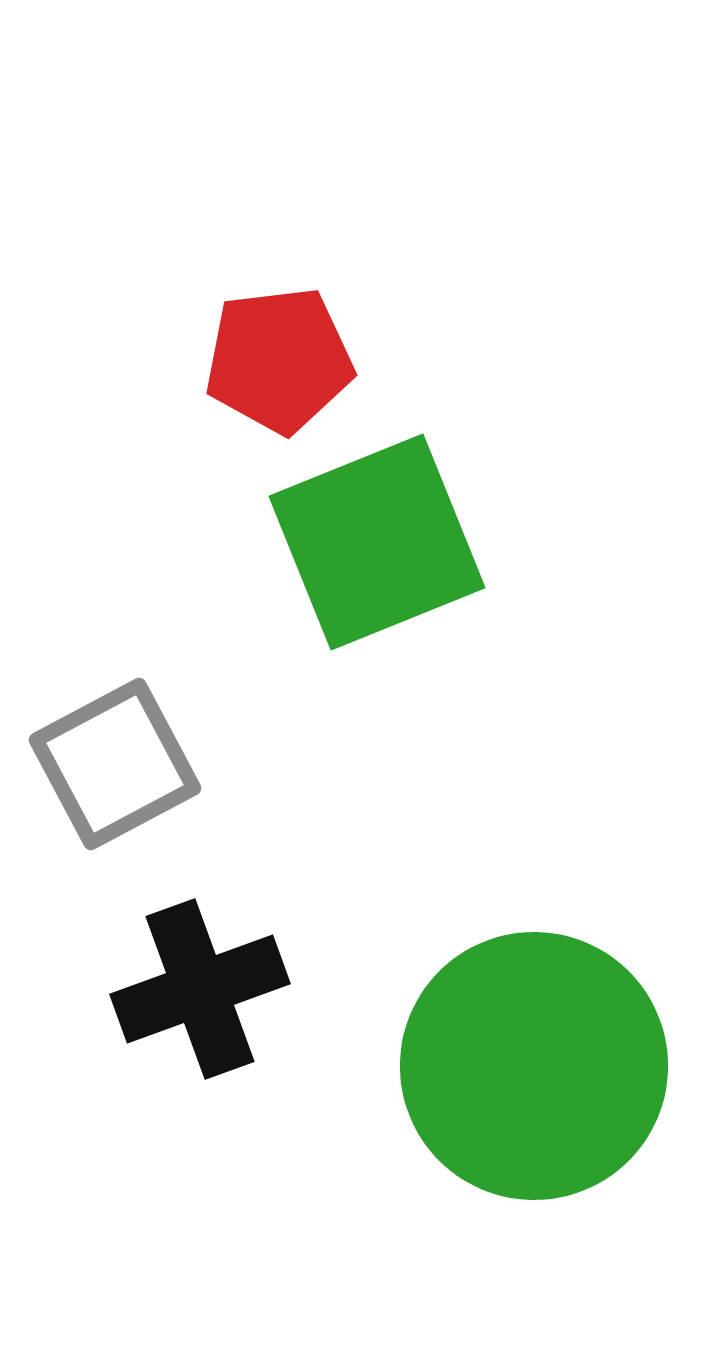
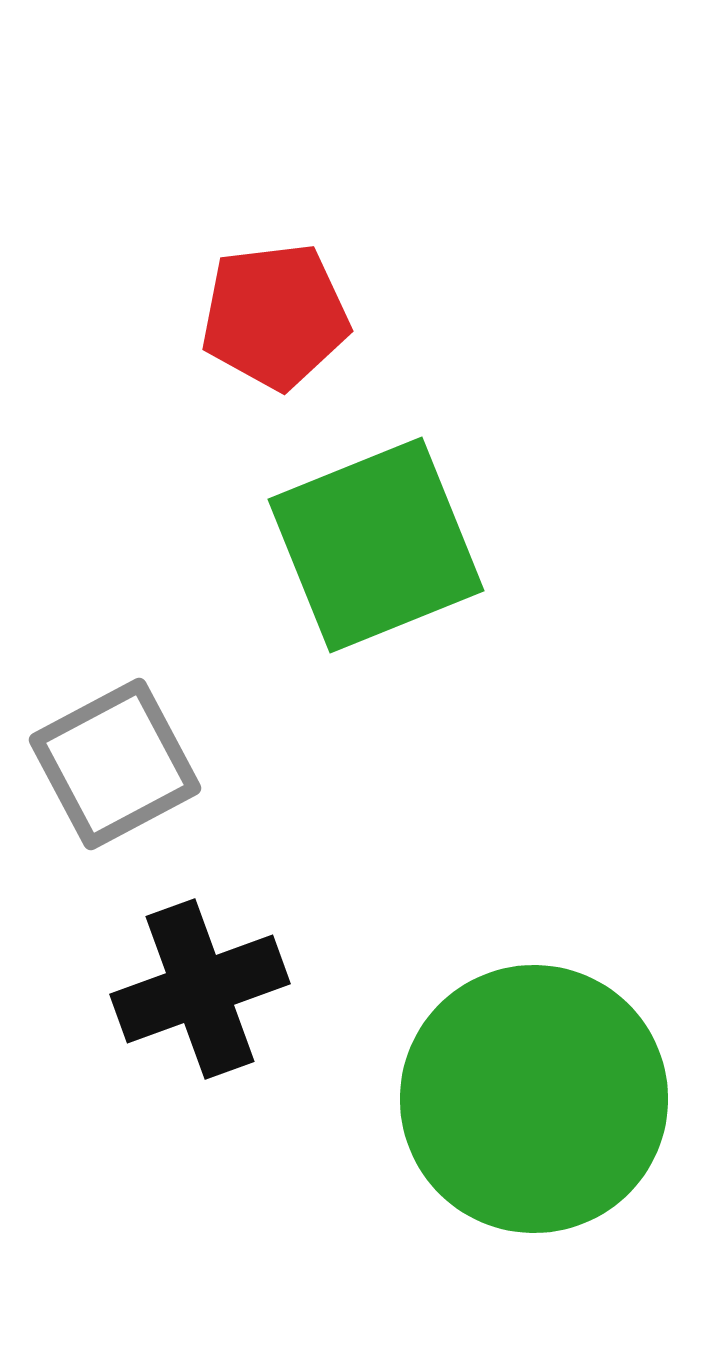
red pentagon: moved 4 px left, 44 px up
green square: moved 1 px left, 3 px down
green circle: moved 33 px down
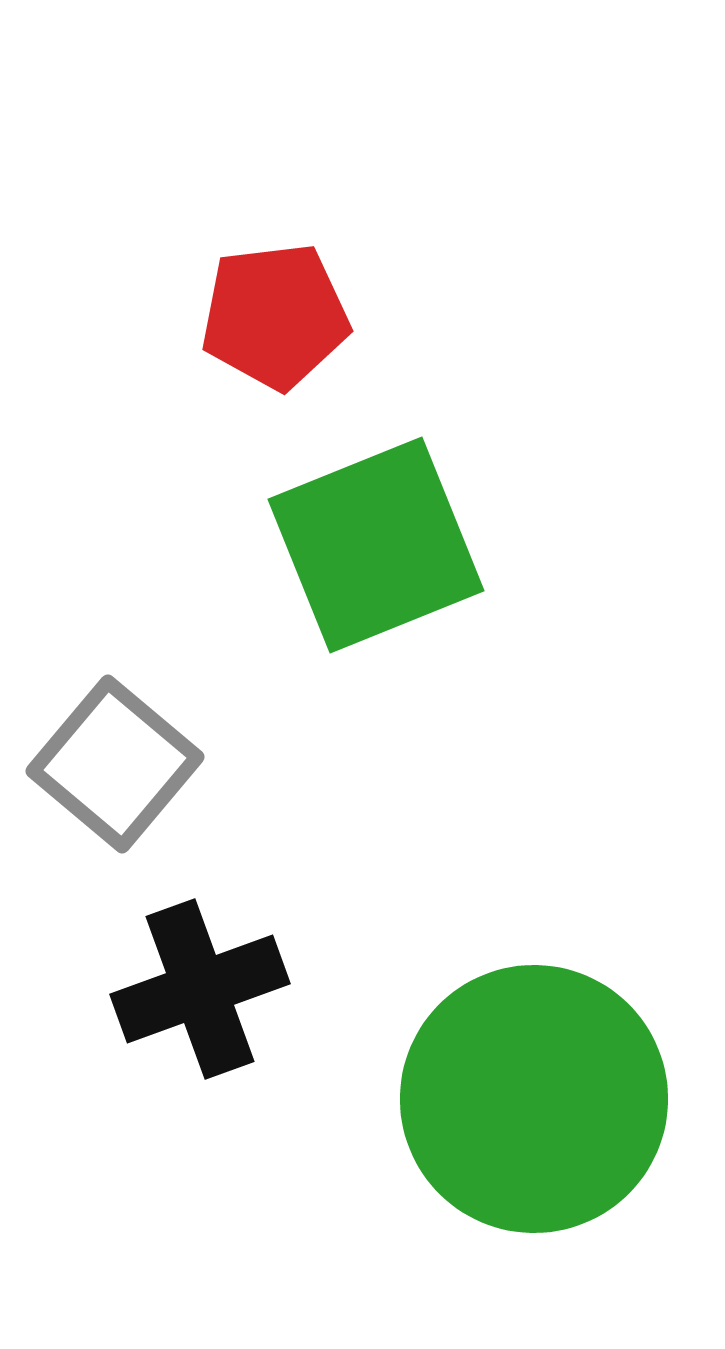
gray square: rotated 22 degrees counterclockwise
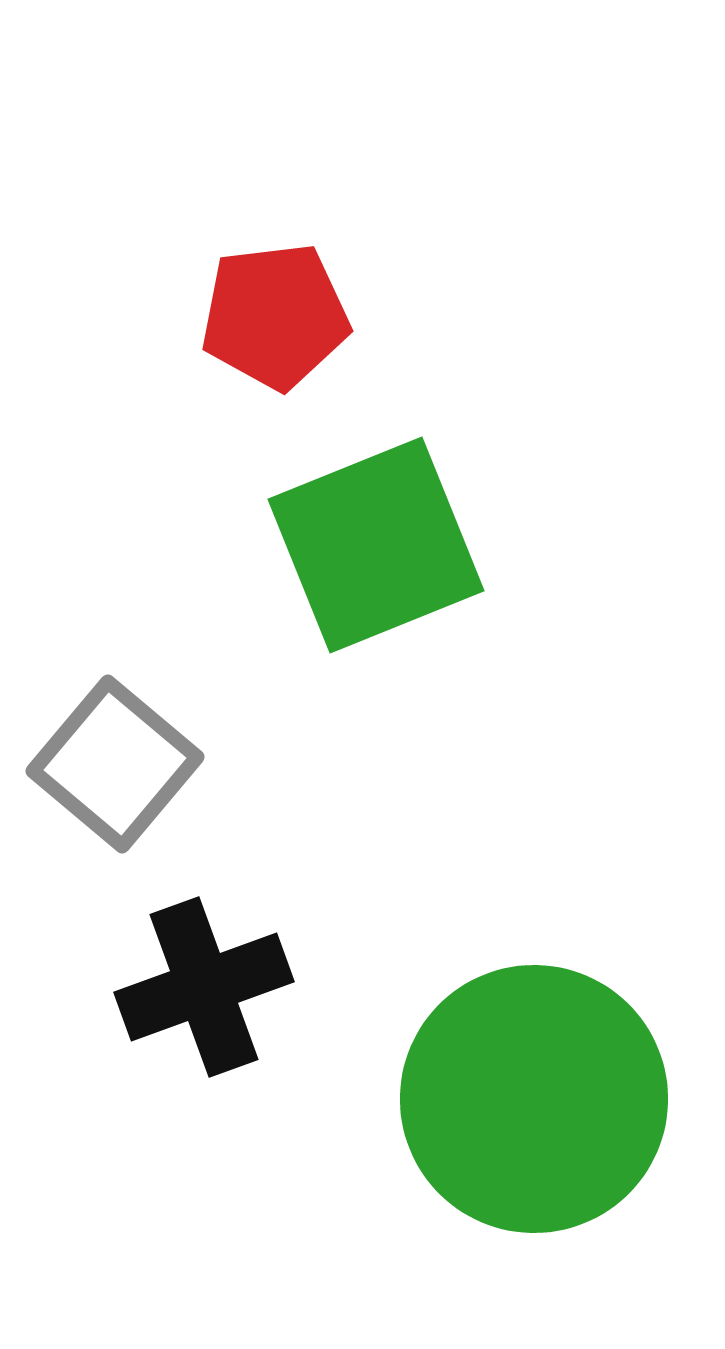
black cross: moved 4 px right, 2 px up
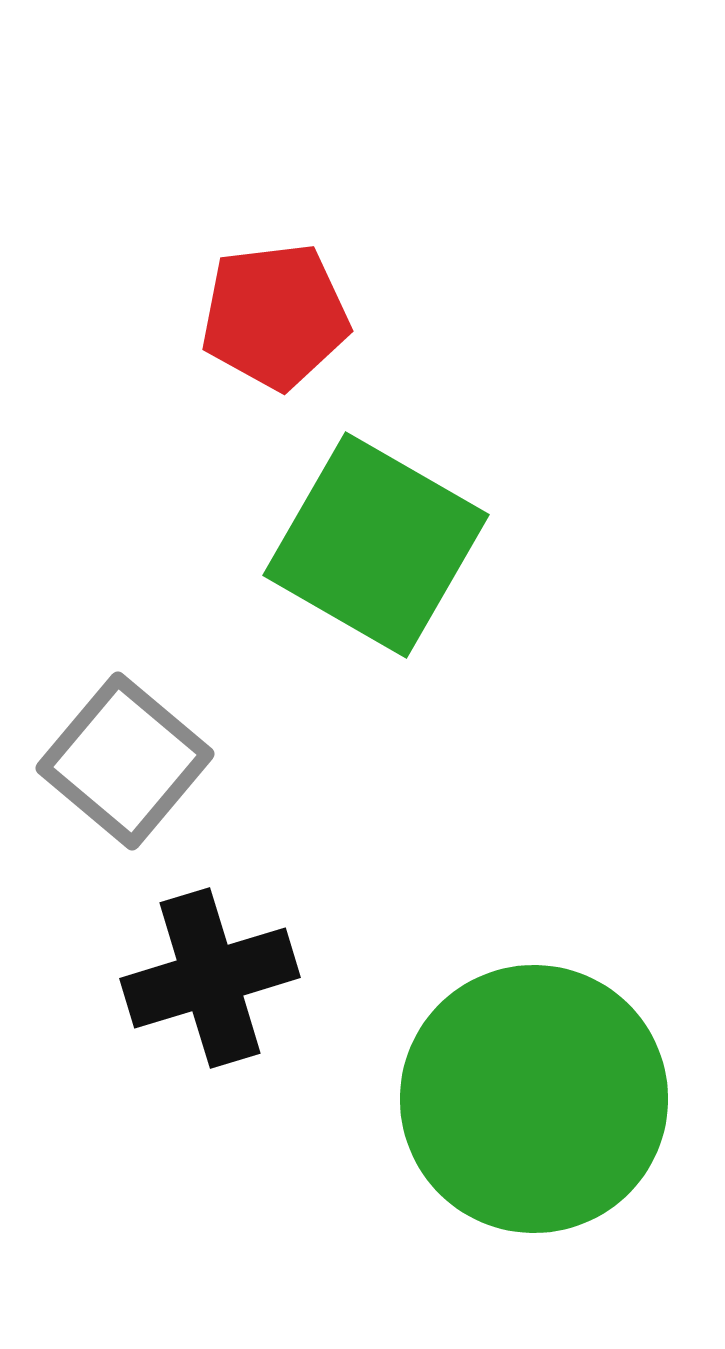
green square: rotated 38 degrees counterclockwise
gray square: moved 10 px right, 3 px up
black cross: moved 6 px right, 9 px up; rotated 3 degrees clockwise
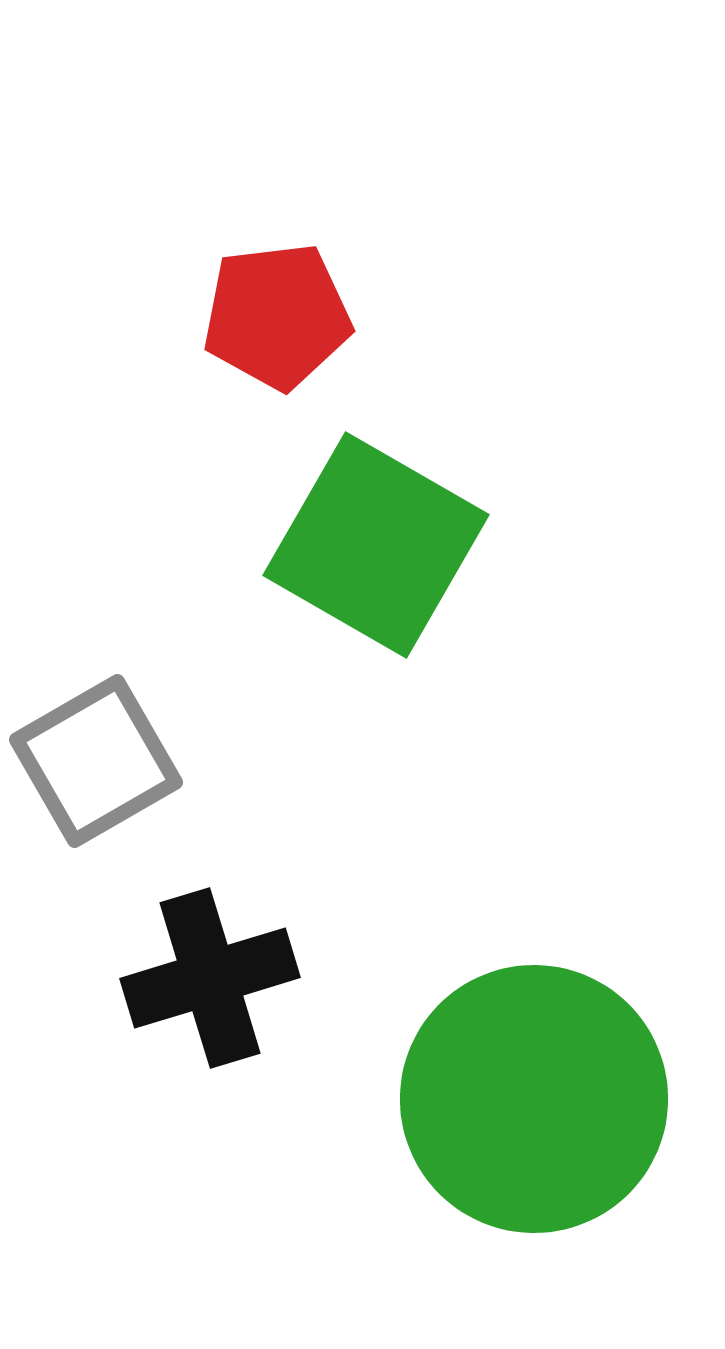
red pentagon: moved 2 px right
gray square: moved 29 px left; rotated 20 degrees clockwise
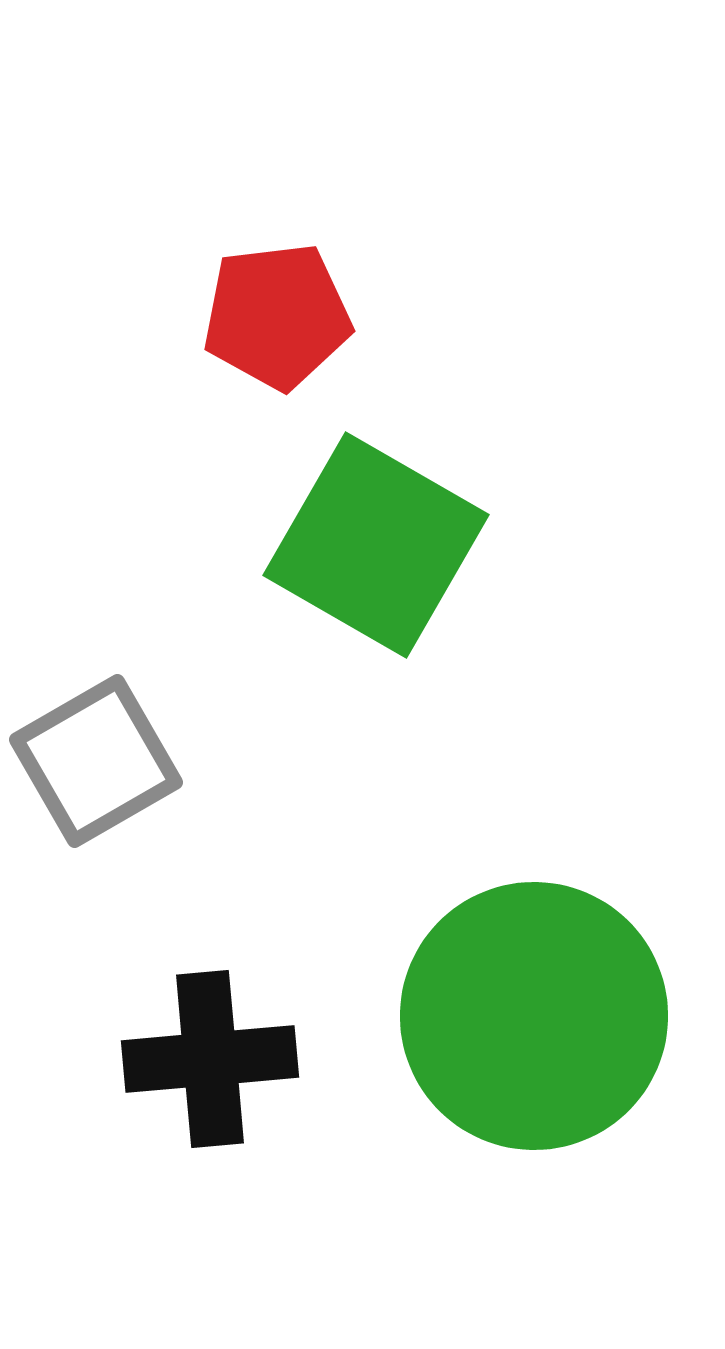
black cross: moved 81 px down; rotated 12 degrees clockwise
green circle: moved 83 px up
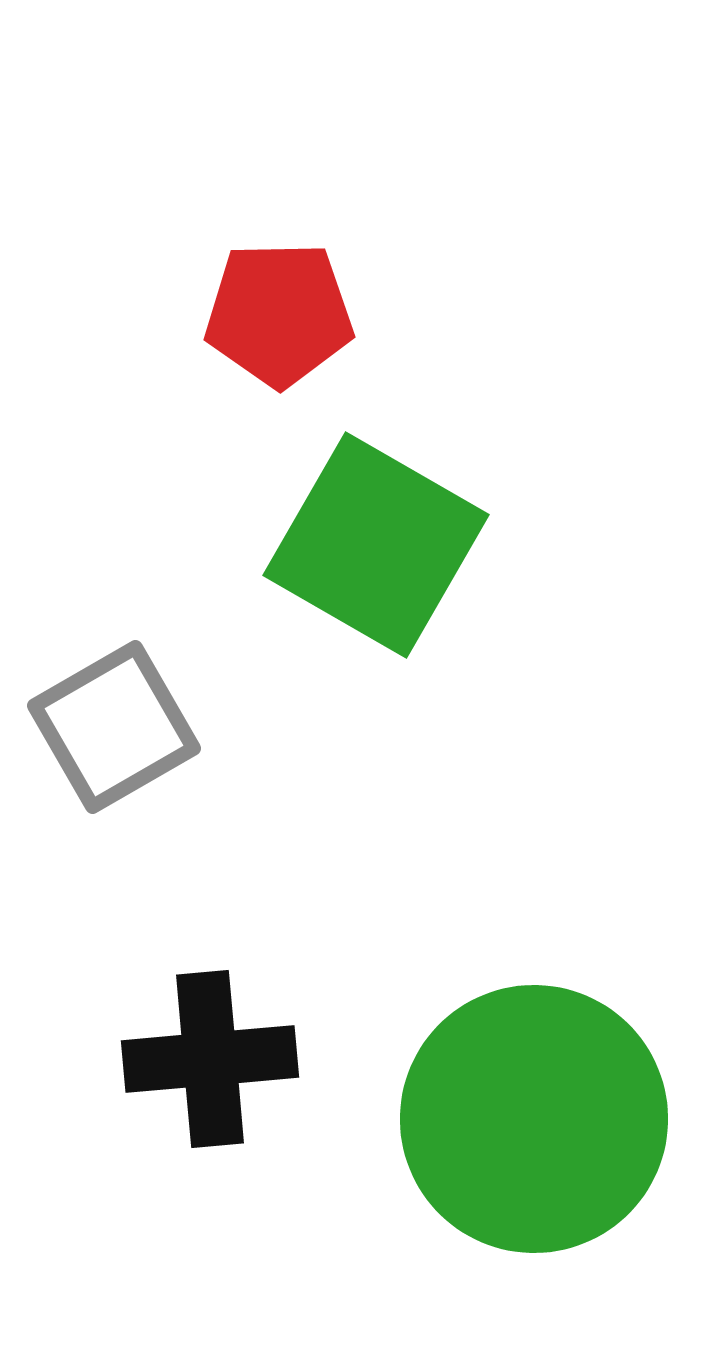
red pentagon: moved 2 px right, 2 px up; rotated 6 degrees clockwise
gray square: moved 18 px right, 34 px up
green circle: moved 103 px down
